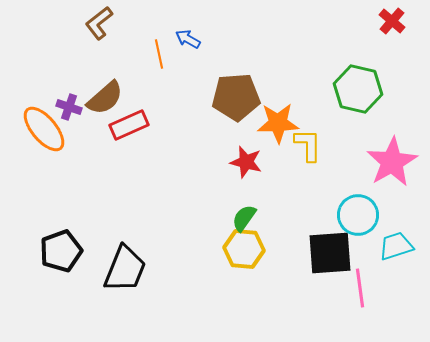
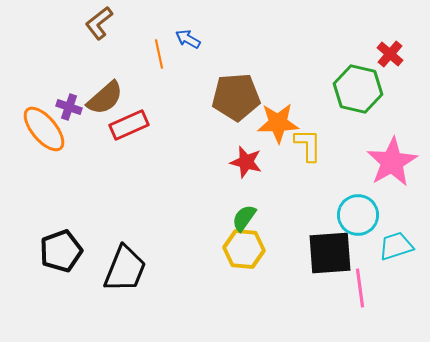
red cross: moved 2 px left, 33 px down
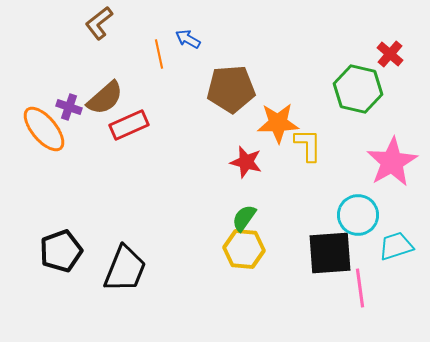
brown pentagon: moved 5 px left, 8 px up
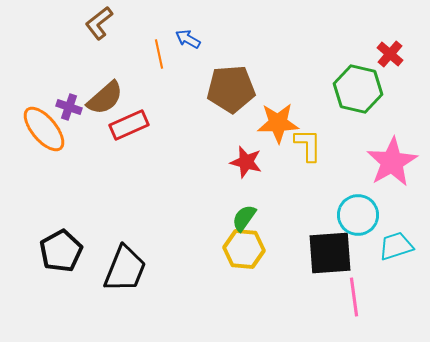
black pentagon: rotated 9 degrees counterclockwise
pink line: moved 6 px left, 9 px down
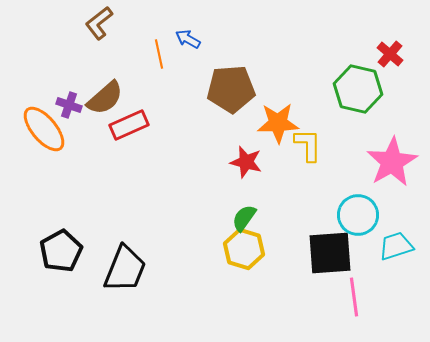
purple cross: moved 2 px up
yellow hexagon: rotated 12 degrees clockwise
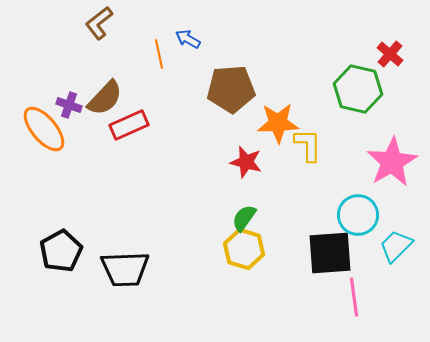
brown semicircle: rotated 6 degrees counterclockwise
cyan trapezoid: rotated 27 degrees counterclockwise
black trapezoid: rotated 66 degrees clockwise
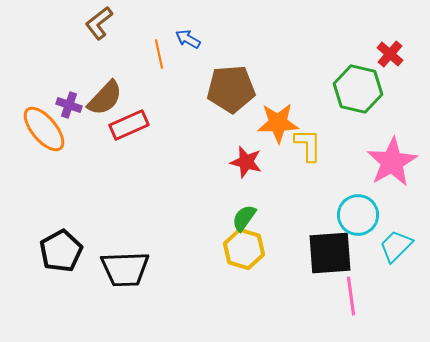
pink line: moved 3 px left, 1 px up
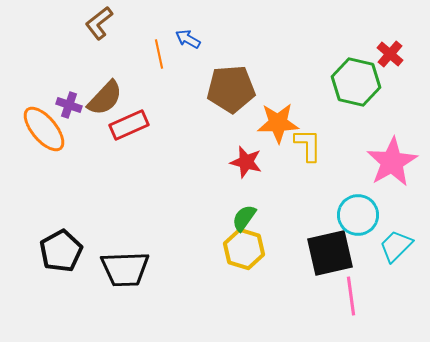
green hexagon: moved 2 px left, 7 px up
black square: rotated 9 degrees counterclockwise
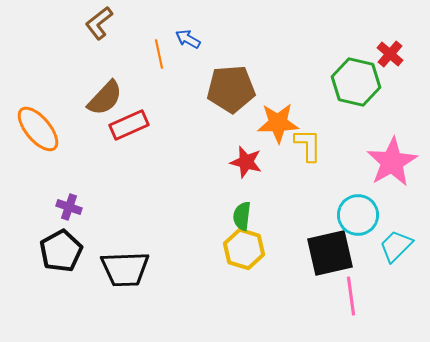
purple cross: moved 102 px down
orange ellipse: moved 6 px left
green semicircle: moved 2 px left, 2 px up; rotated 28 degrees counterclockwise
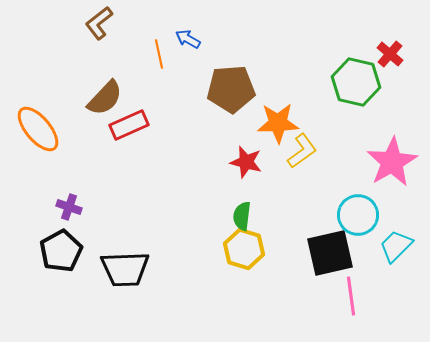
yellow L-shape: moved 6 px left, 6 px down; rotated 54 degrees clockwise
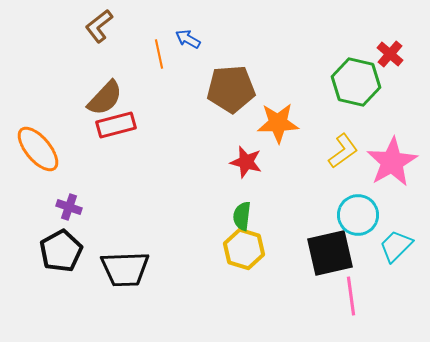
brown L-shape: moved 3 px down
red rectangle: moved 13 px left; rotated 9 degrees clockwise
orange ellipse: moved 20 px down
yellow L-shape: moved 41 px right
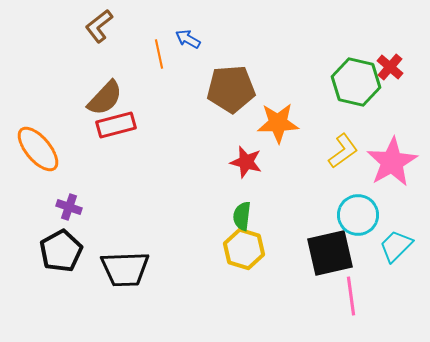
red cross: moved 13 px down
